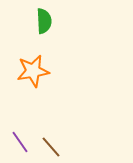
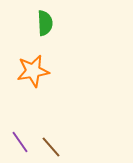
green semicircle: moved 1 px right, 2 px down
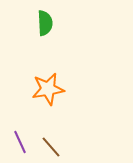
orange star: moved 15 px right, 18 px down
purple line: rotated 10 degrees clockwise
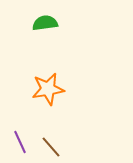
green semicircle: rotated 95 degrees counterclockwise
